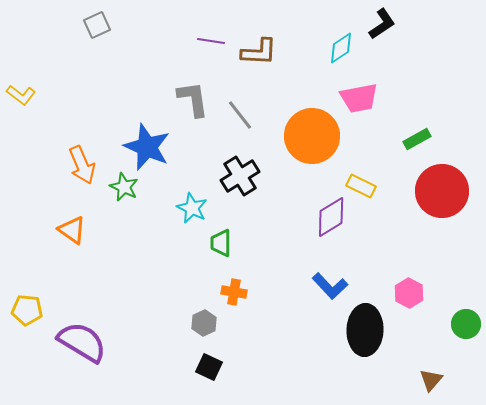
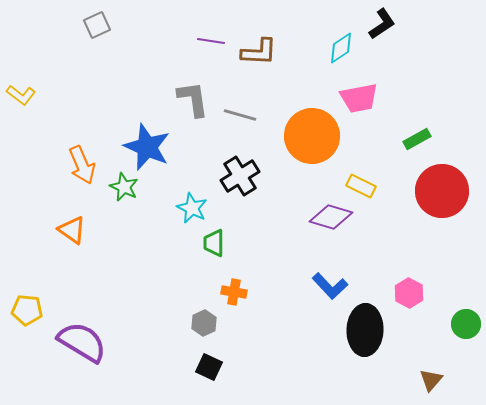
gray line: rotated 36 degrees counterclockwise
purple diamond: rotated 48 degrees clockwise
green trapezoid: moved 7 px left
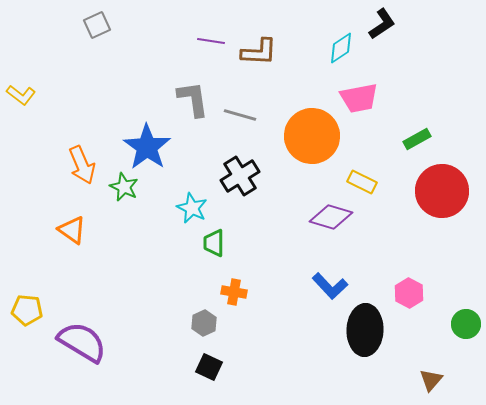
blue star: rotated 12 degrees clockwise
yellow rectangle: moved 1 px right, 4 px up
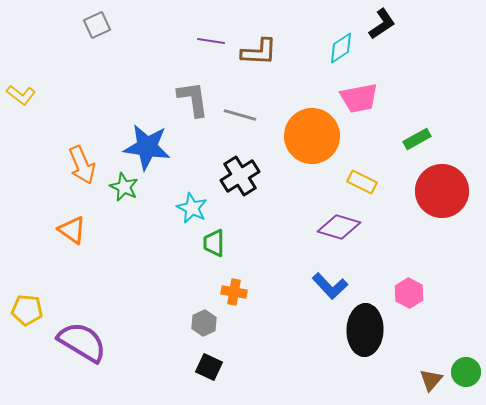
blue star: rotated 27 degrees counterclockwise
purple diamond: moved 8 px right, 10 px down
green circle: moved 48 px down
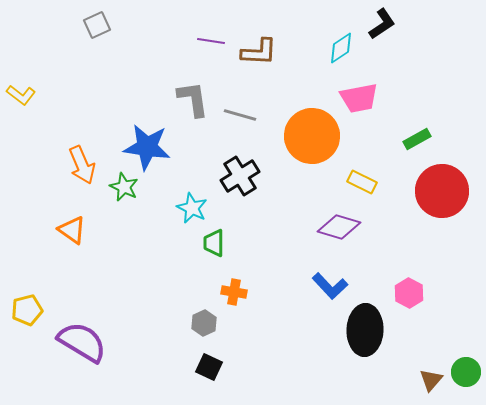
yellow pentagon: rotated 20 degrees counterclockwise
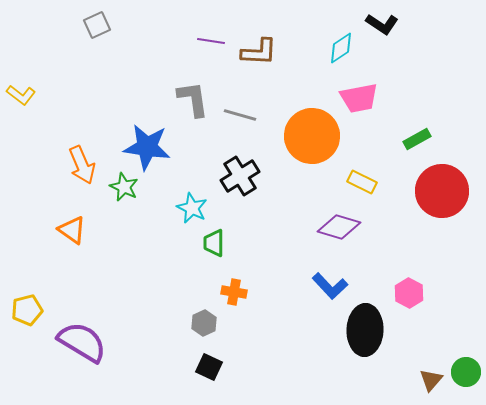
black L-shape: rotated 68 degrees clockwise
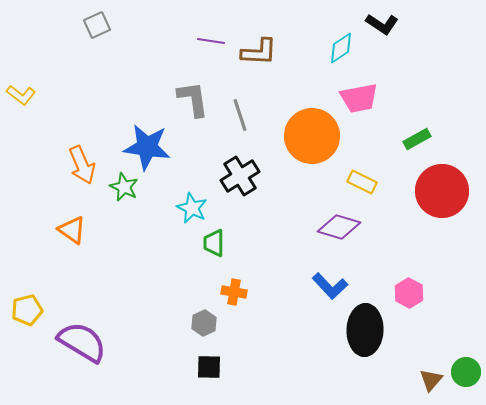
gray line: rotated 56 degrees clockwise
black square: rotated 24 degrees counterclockwise
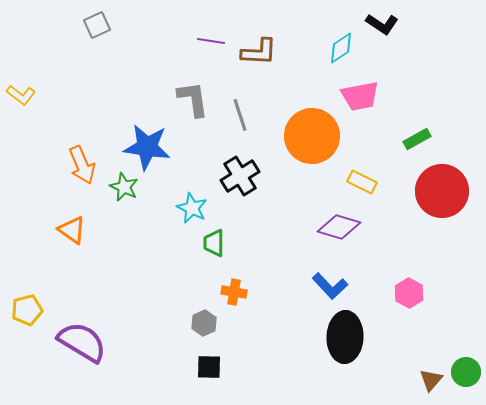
pink trapezoid: moved 1 px right, 2 px up
black ellipse: moved 20 px left, 7 px down
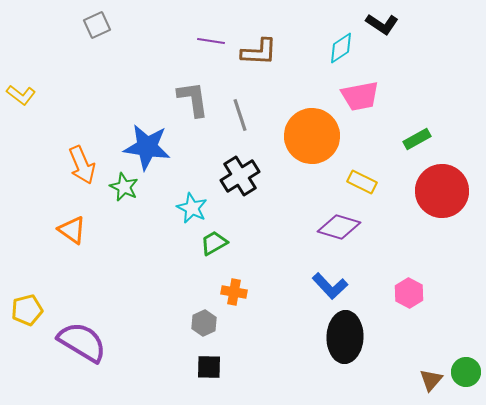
green trapezoid: rotated 60 degrees clockwise
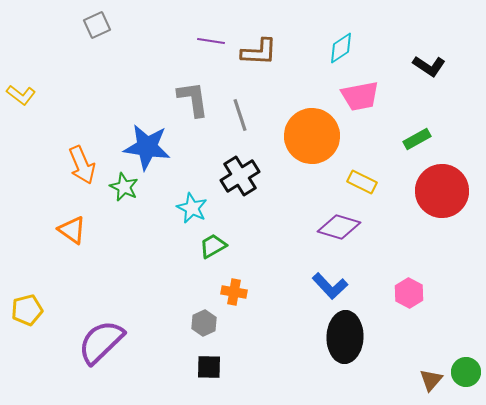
black L-shape: moved 47 px right, 42 px down
green trapezoid: moved 1 px left, 3 px down
purple semicircle: moved 19 px right; rotated 75 degrees counterclockwise
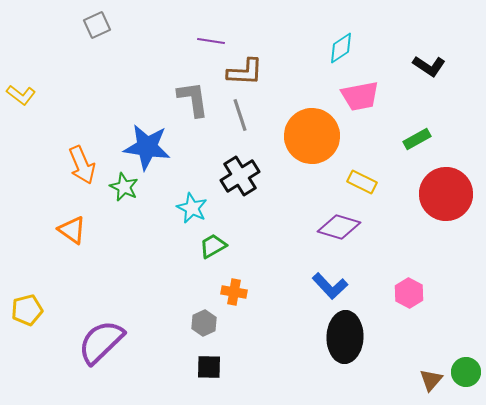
brown L-shape: moved 14 px left, 20 px down
red circle: moved 4 px right, 3 px down
